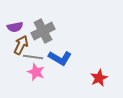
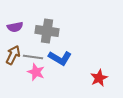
gray cross: moved 4 px right; rotated 35 degrees clockwise
brown arrow: moved 8 px left, 10 px down
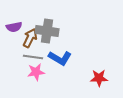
purple semicircle: moved 1 px left
brown arrow: moved 17 px right, 17 px up
pink star: rotated 30 degrees counterclockwise
red star: rotated 24 degrees clockwise
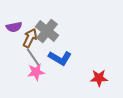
gray cross: rotated 30 degrees clockwise
gray line: rotated 48 degrees clockwise
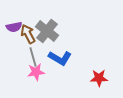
brown arrow: moved 2 px left, 4 px up; rotated 54 degrees counterclockwise
gray line: rotated 18 degrees clockwise
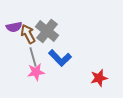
blue L-shape: rotated 15 degrees clockwise
red star: rotated 12 degrees counterclockwise
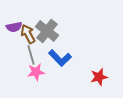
gray line: moved 2 px left, 2 px up
red star: moved 1 px up
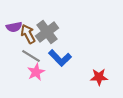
gray cross: moved 1 px down; rotated 15 degrees clockwise
gray line: moved 1 px down; rotated 42 degrees counterclockwise
pink star: rotated 18 degrees counterclockwise
red star: rotated 12 degrees clockwise
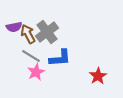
blue L-shape: rotated 50 degrees counterclockwise
red star: moved 1 px left, 1 px up; rotated 30 degrees counterclockwise
